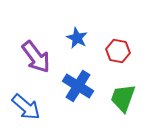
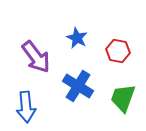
blue arrow: rotated 44 degrees clockwise
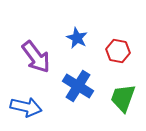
blue arrow: rotated 72 degrees counterclockwise
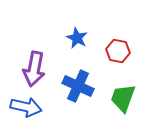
purple arrow: moved 2 px left, 12 px down; rotated 48 degrees clockwise
blue cross: rotated 8 degrees counterclockwise
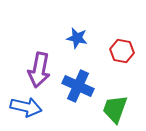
blue star: rotated 15 degrees counterclockwise
red hexagon: moved 4 px right
purple arrow: moved 5 px right, 1 px down
green trapezoid: moved 8 px left, 11 px down
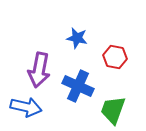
red hexagon: moved 7 px left, 6 px down
green trapezoid: moved 2 px left, 1 px down
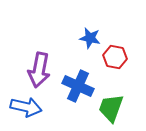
blue star: moved 13 px right
green trapezoid: moved 2 px left, 2 px up
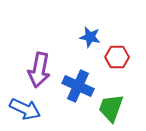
blue star: moved 1 px up
red hexagon: moved 2 px right; rotated 10 degrees counterclockwise
blue arrow: moved 1 px left, 2 px down; rotated 12 degrees clockwise
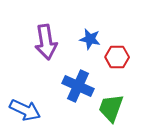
blue star: moved 2 px down
purple arrow: moved 7 px right, 28 px up; rotated 20 degrees counterclockwise
blue arrow: moved 1 px down
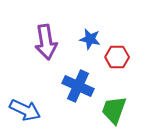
green trapezoid: moved 3 px right, 2 px down
